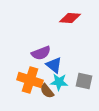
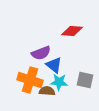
red diamond: moved 2 px right, 13 px down
gray square: moved 1 px right, 1 px up
brown semicircle: rotated 133 degrees clockwise
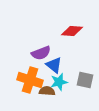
cyan star: rotated 18 degrees counterclockwise
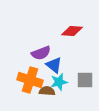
gray square: rotated 12 degrees counterclockwise
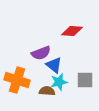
orange cross: moved 13 px left
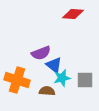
red diamond: moved 1 px right, 17 px up
cyan star: moved 3 px right, 4 px up
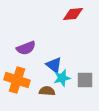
red diamond: rotated 10 degrees counterclockwise
purple semicircle: moved 15 px left, 5 px up
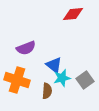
gray square: rotated 36 degrees counterclockwise
brown semicircle: rotated 91 degrees clockwise
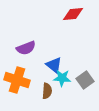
cyan star: rotated 18 degrees clockwise
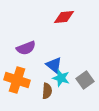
red diamond: moved 9 px left, 3 px down
cyan star: moved 1 px left; rotated 12 degrees clockwise
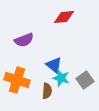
purple semicircle: moved 2 px left, 8 px up
